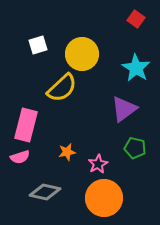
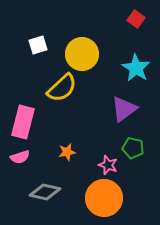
pink rectangle: moved 3 px left, 3 px up
green pentagon: moved 2 px left
pink star: moved 10 px right, 1 px down; rotated 24 degrees counterclockwise
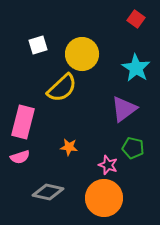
orange star: moved 2 px right, 5 px up; rotated 18 degrees clockwise
gray diamond: moved 3 px right
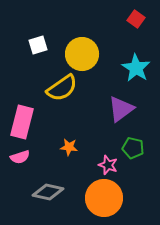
yellow semicircle: rotated 8 degrees clockwise
purple triangle: moved 3 px left
pink rectangle: moved 1 px left
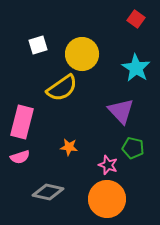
purple triangle: moved 2 px down; rotated 36 degrees counterclockwise
orange circle: moved 3 px right, 1 px down
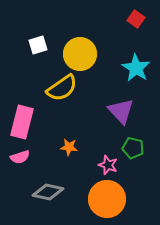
yellow circle: moved 2 px left
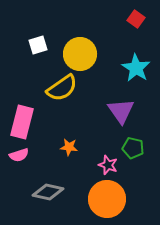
purple triangle: rotated 8 degrees clockwise
pink semicircle: moved 1 px left, 2 px up
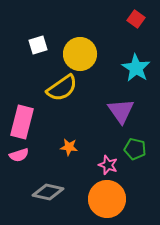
green pentagon: moved 2 px right, 1 px down
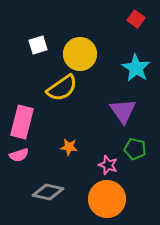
purple triangle: moved 2 px right
